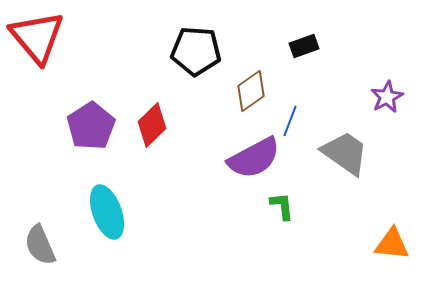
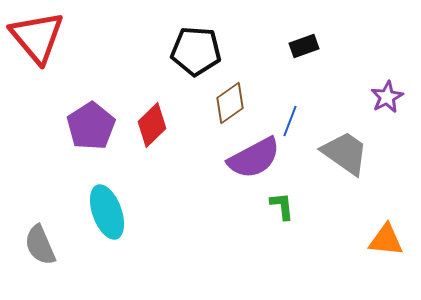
brown diamond: moved 21 px left, 12 px down
orange triangle: moved 6 px left, 4 px up
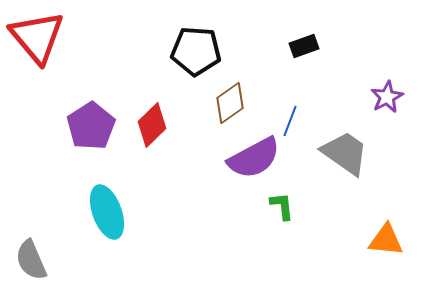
gray semicircle: moved 9 px left, 15 px down
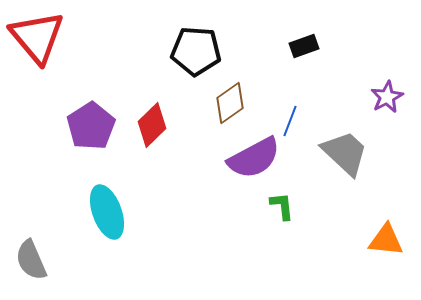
gray trapezoid: rotated 8 degrees clockwise
